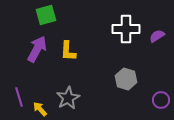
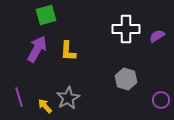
yellow arrow: moved 5 px right, 3 px up
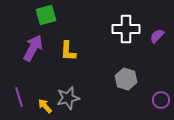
purple semicircle: rotated 14 degrees counterclockwise
purple arrow: moved 4 px left, 1 px up
gray star: rotated 15 degrees clockwise
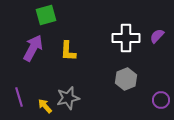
white cross: moved 9 px down
gray hexagon: rotated 20 degrees clockwise
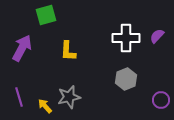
purple arrow: moved 11 px left
gray star: moved 1 px right, 1 px up
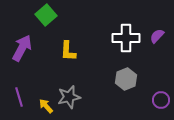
green square: rotated 25 degrees counterclockwise
yellow arrow: moved 1 px right
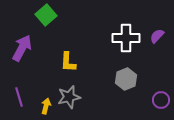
yellow L-shape: moved 11 px down
yellow arrow: rotated 56 degrees clockwise
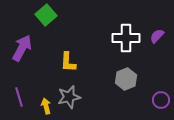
yellow arrow: rotated 28 degrees counterclockwise
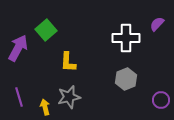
green square: moved 15 px down
purple semicircle: moved 12 px up
purple arrow: moved 4 px left
yellow arrow: moved 1 px left, 1 px down
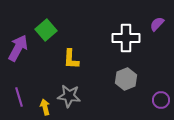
yellow L-shape: moved 3 px right, 3 px up
gray star: moved 1 px up; rotated 20 degrees clockwise
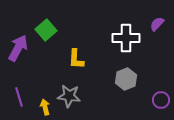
yellow L-shape: moved 5 px right
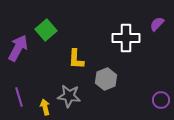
gray hexagon: moved 20 px left
